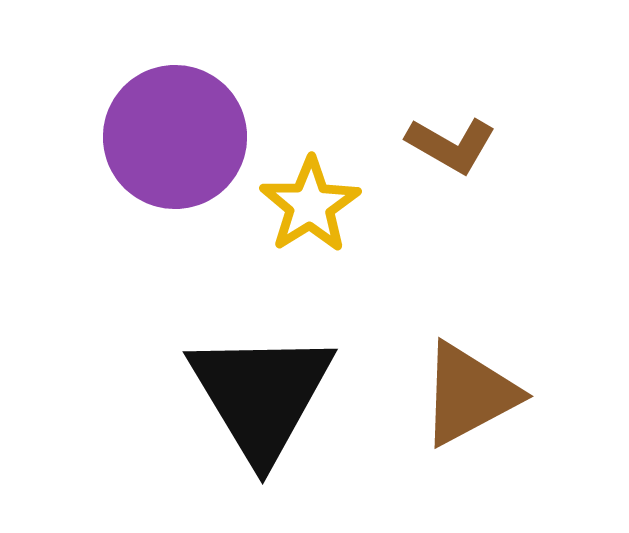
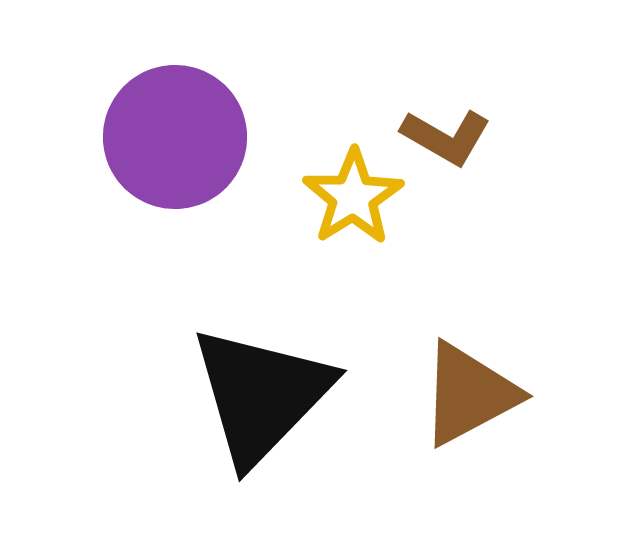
brown L-shape: moved 5 px left, 8 px up
yellow star: moved 43 px right, 8 px up
black triangle: rotated 15 degrees clockwise
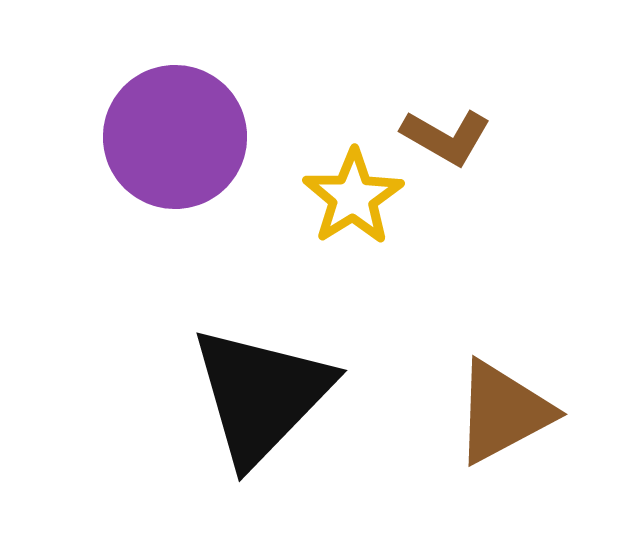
brown triangle: moved 34 px right, 18 px down
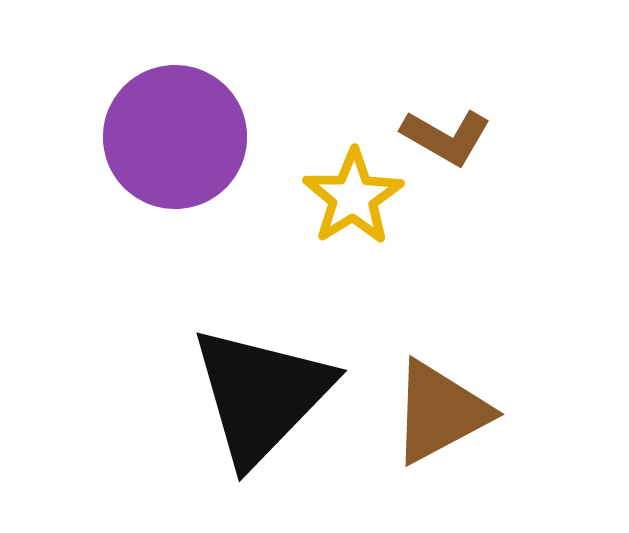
brown triangle: moved 63 px left
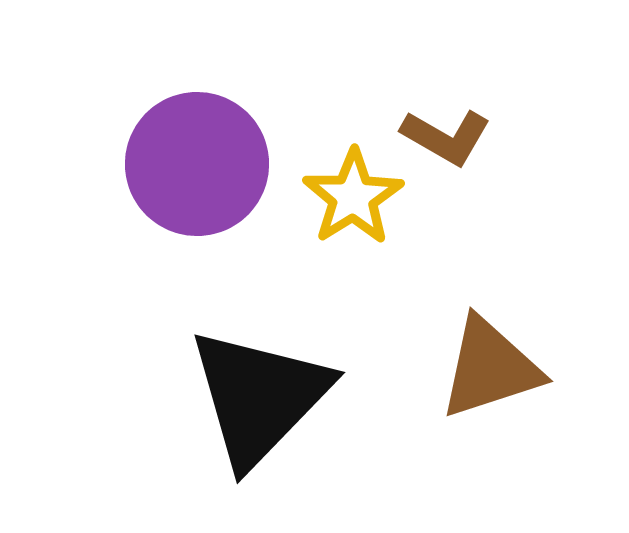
purple circle: moved 22 px right, 27 px down
black triangle: moved 2 px left, 2 px down
brown triangle: moved 50 px right, 44 px up; rotated 10 degrees clockwise
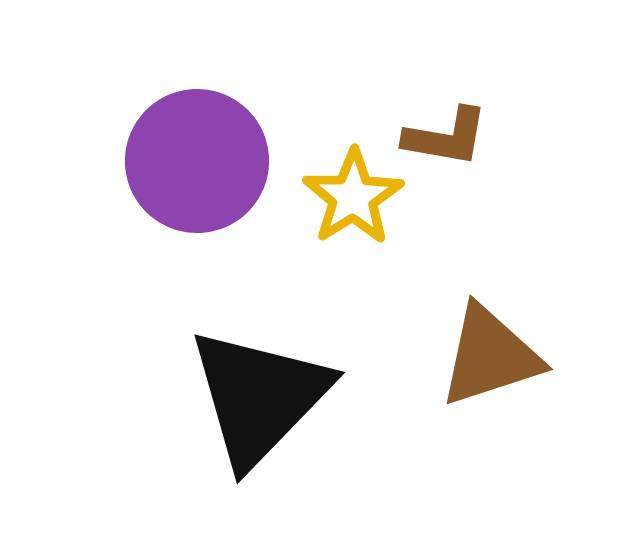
brown L-shape: rotated 20 degrees counterclockwise
purple circle: moved 3 px up
brown triangle: moved 12 px up
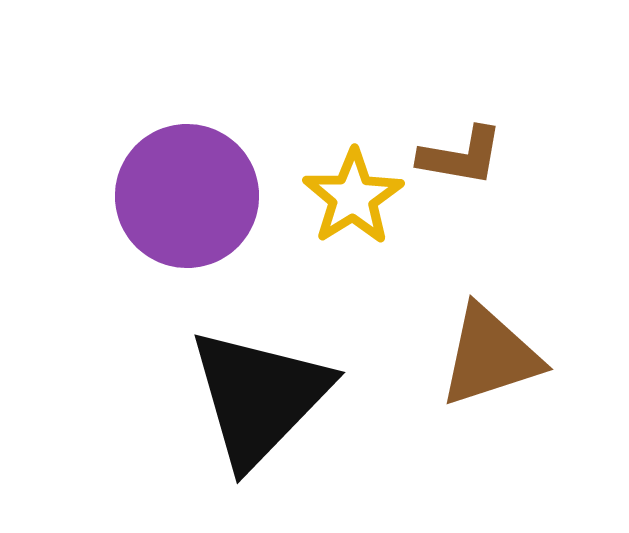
brown L-shape: moved 15 px right, 19 px down
purple circle: moved 10 px left, 35 px down
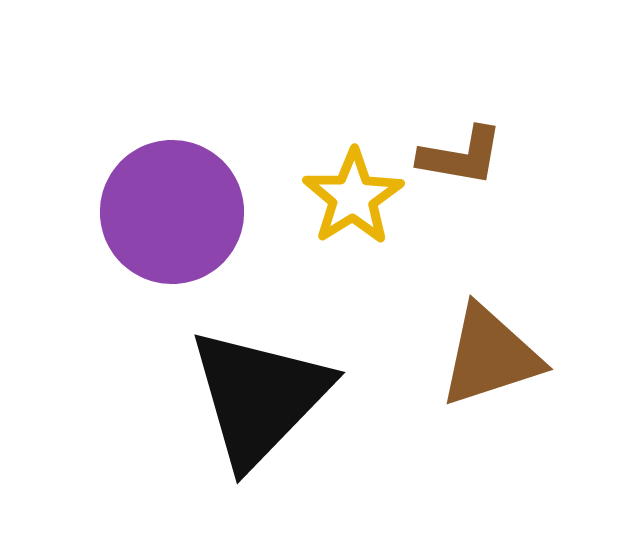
purple circle: moved 15 px left, 16 px down
